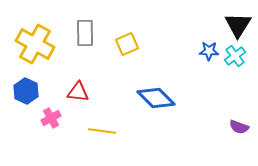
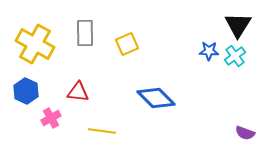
purple semicircle: moved 6 px right, 6 px down
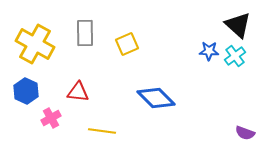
black triangle: rotated 20 degrees counterclockwise
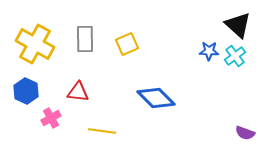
gray rectangle: moved 6 px down
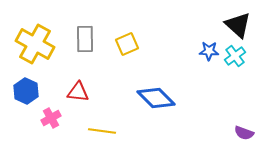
purple semicircle: moved 1 px left
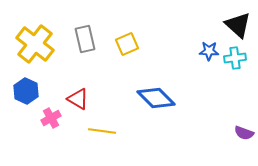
gray rectangle: rotated 12 degrees counterclockwise
yellow cross: rotated 9 degrees clockwise
cyan cross: moved 2 px down; rotated 30 degrees clockwise
red triangle: moved 7 px down; rotated 25 degrees clockwise
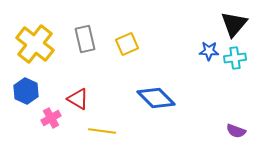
black triangle: moved 4 px left, 1 px up; rotated 28 degrees clockwise
purple semicircle: moved 8 px left, 2 px up
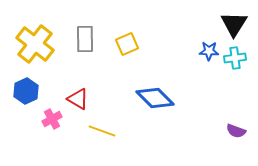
black triangle: rotated 8 degrees counterclockwise
gray rectangle: rotated 12 degrees clockwise
blue hexagon: rotated 10 degrees clockwise
blue diamond: moved 1 px left
pink cross: moved 1 px right, 1 px down
yellow line: rotated 12 degrees clockwise
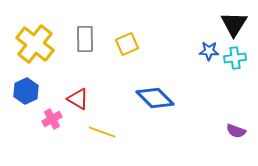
yellow line: moved 1 px down
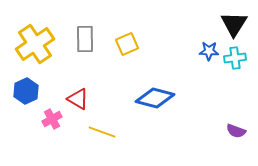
yellow cross: rotated 18 degrees clockwise
blue diamond: rotated 30 degrees counterclockwise
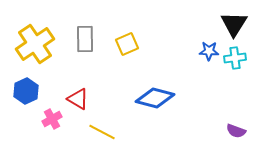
yellow line: rotated 8 degrees clockwise
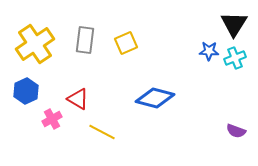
gray rectangle: moved 1 px down; rotated 8 degrees clockwise
yellow square: moved 1 px left, 1 px up
cyan cross: rotated 15 degrees counterclockwise
